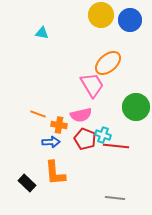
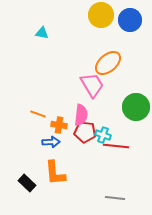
pink semicircle: rotated 70 degrees counterclockwise
red pentagon: moved 7 px up; rotated 15 degrees counterclockwise
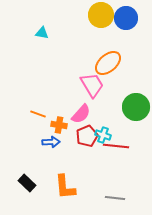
blue circle: moved 4 px left, 2 px up
pink semicircle: moved 1 px up; rotated 35 degrees clockwise
red pentagon: moved 2 px right, 4 px down; rotated 30 degrees counterclockwise
orange L-shape: moved 10 px right, 14 px down
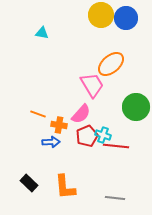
orange ellipse: moved 3 px right, 1 px down
black rectangle: moved 2 px right
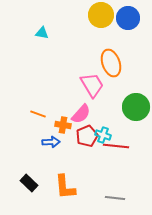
blue circle: moved 2 px right
orange ellipse: moved 1 px up; rotated 68 degrees counterclockwise
orange cross: moved 4 px right
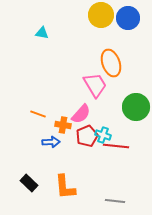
pink trapezoid: moved 3 px right
gray line: moved 3 px down
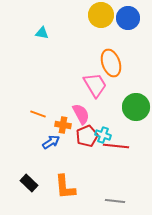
pink semicircle: rotated 70 degrees counterclockwise
blue arrow: rotated 30 degrees counterclockwise
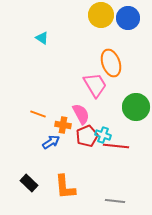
cyan triangle: moved 5 px down; rotated 24 degrees clockwise
